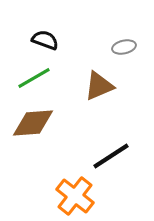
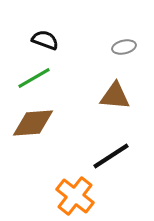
brown triangle: moved 16 px right, 10 px down; rotated 28 degrees clockwise
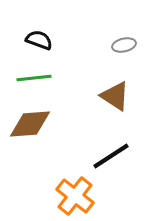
black semicircle: moved 6 px left
gray ellipse: moved 2 px up
green line: rotated 24 degrees clockwise
brown triangle: rotated 28 degrees clockwise
brown diamond: moved 3 px left, 1 px down
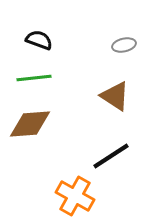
orange cross: rotated 9 degrees counterclockwise
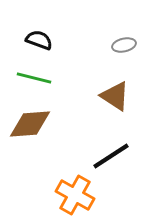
green line: rotated 20 degrees clockwise
orange cross: moved 1 px up
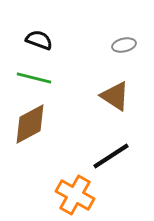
brown diamond: rotated 24 degrees counterclockwise
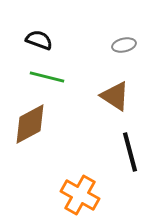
green line: moved 13 px right, 1 px up
black line: moved 19 px right, 4 px up; rotated 72 degrees counterclockwise
orange cross: moved 5 px right
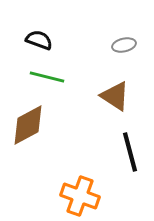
brown diamond: moved 2 px left, 1 px down
orange cross: moved 1 px down; rotated 9 degrees counterclockwise
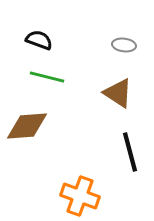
gray ellipse: rotated 20 degrees clockwise
brown triangle: moved 3 px right, 3 px up
brown diamond: moved 1 px left, 1 px down; rotated 24 degrees clockwise
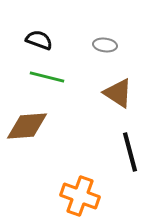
gray ellipse: moved 19 px left
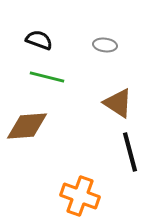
brown triangle: moved 10 px down
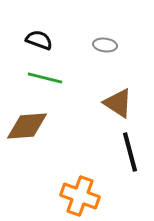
green line: moved 2 px left, 1 px down
